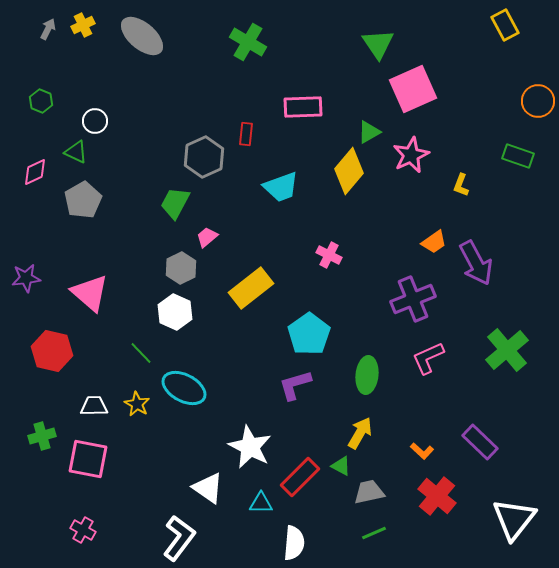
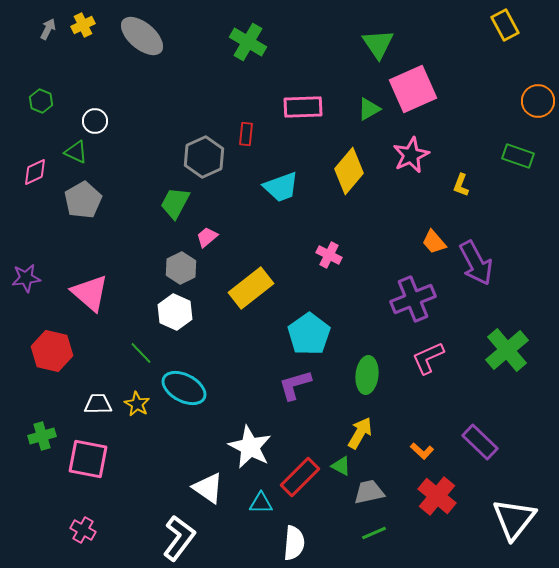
green triangle at (369, 132): moved 23 px up
orange trapezoid at (434, 242): rotated 84 degrees clockwise
white trapezoid at (94, 406): moved 4 px right, 2 px up
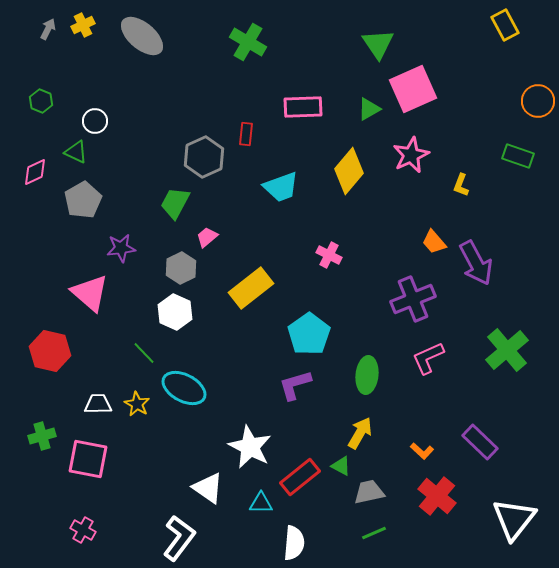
purple star at (26, 278): moved 95 px right, 30 px up
red hexagon at (52, 351): moved 2 px left
green line at (141, 353): moved 3 px right
red rectangle at (300, 477): rotated 6 degrees clockwise
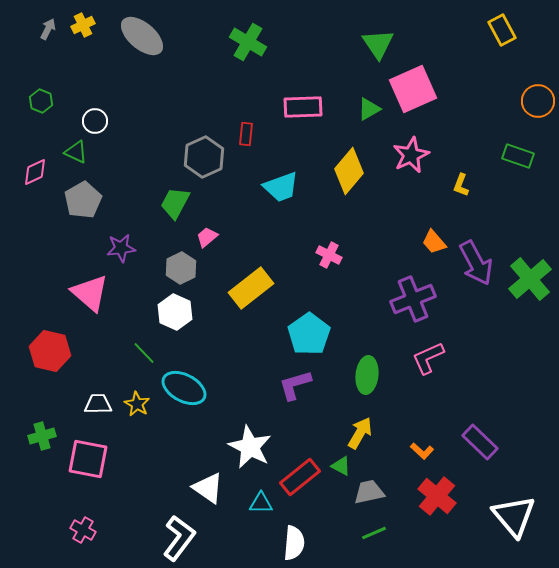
yellow rectangle at (505, 25): moved 3 px left, 5 px down
green cross at (507, 350): moved 23 px right, 71 px up
white triangle at (514, 519): moved 3 px up; rotated 18 degrees counterclockwise
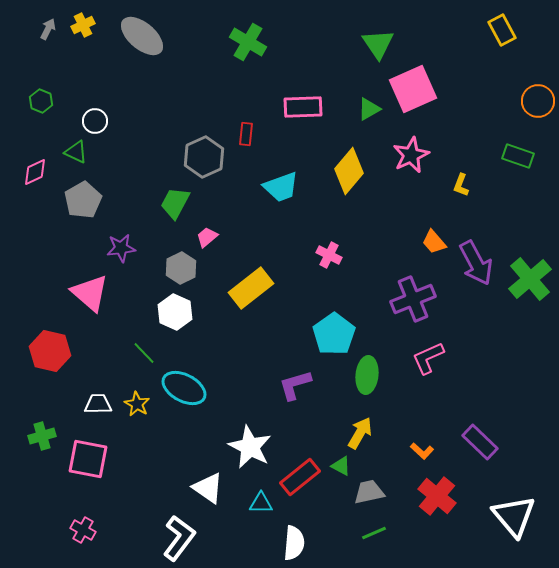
cyan pentagon at (309, 334): moved 25 px right
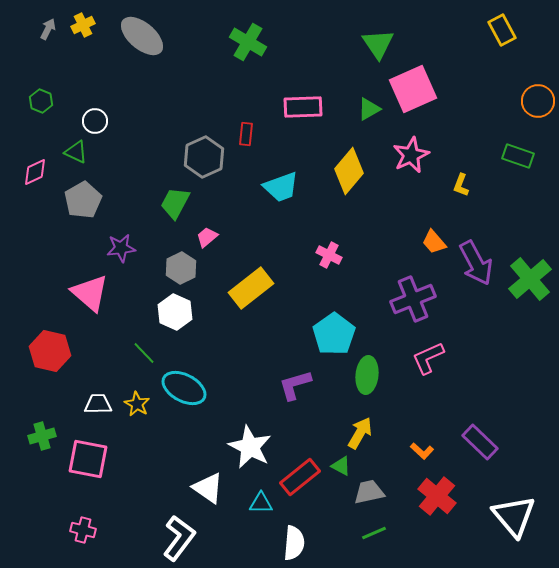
pink cross at (83, 530): rotated 15 degrees counterclockwise
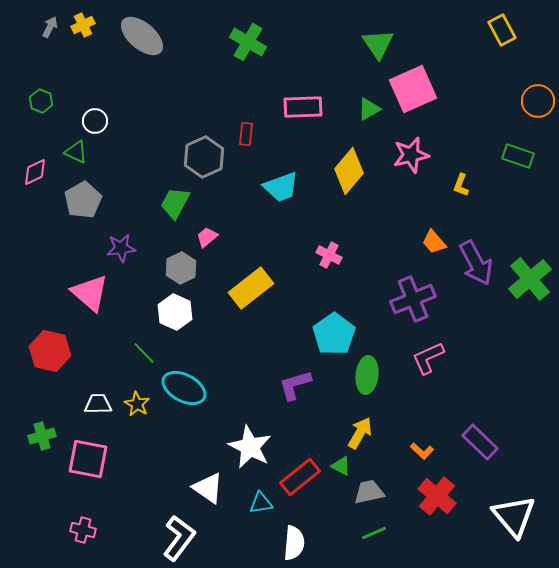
gray arrow at (48, 29): moved 2 px right, 2 px up
pink star at (411, 155): rotated 12 degrees clockwise
cyan triangle at (261, 503): rotated 10 degrees counterclockwise
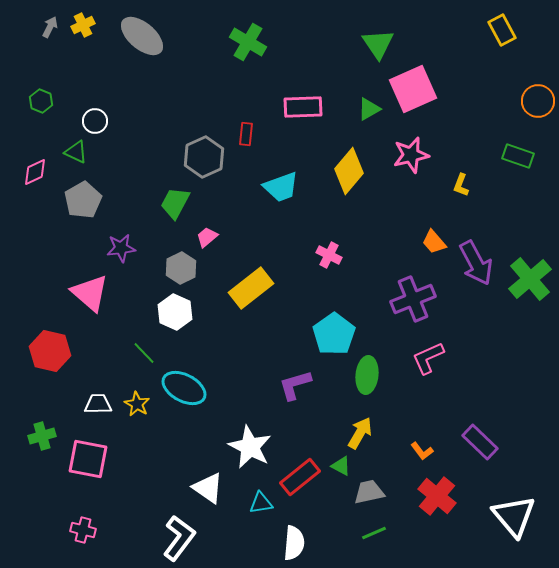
orange L-shape at (422, 451): rotated 10 degrees clockwise
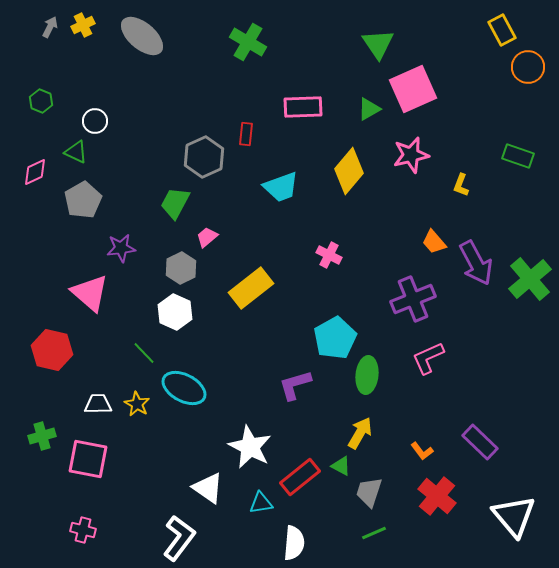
orange circle at (538, 101): moved 10 px left, 34 px up
cyan pentagon at (334, 334): moved 1 px right, 4 px down; rotated 6 degrees clockwise
red hexagon at (50, 351): moved 2 px right, 1 px up
gray trapezoid at (369, 492): rotated 60 degrees counterclockwise
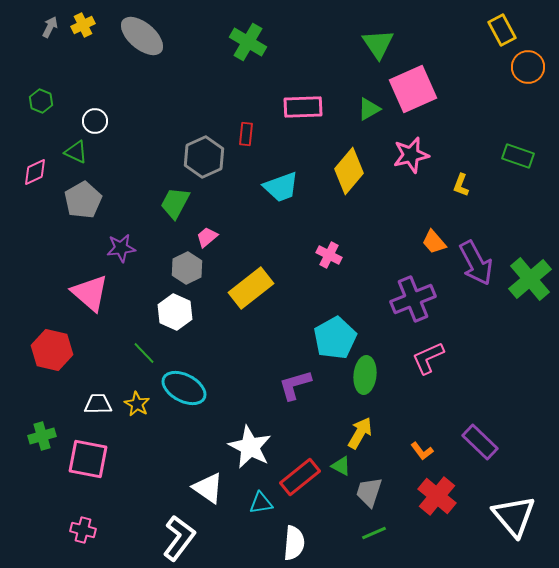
gray hexagon at (181, 268): moved 6 px right
green ellipse at (367, 375): moved 2 px left
